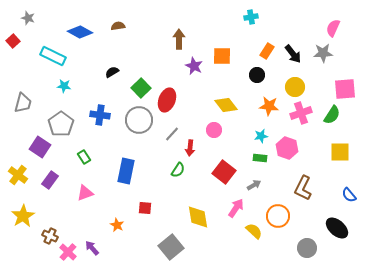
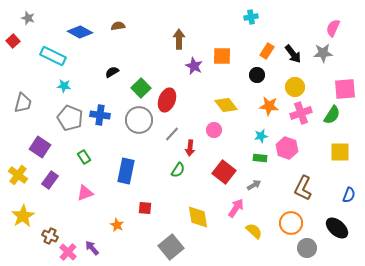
gray pentagon at (61, 124): moved 9 px right, 6 px up; rotated 15 degrees counterclockwise
blue semicircle at (349, 195): rotated 119 degrees counterclockwise
orange circle at (278, 216): moved 13 px right, 7 px down
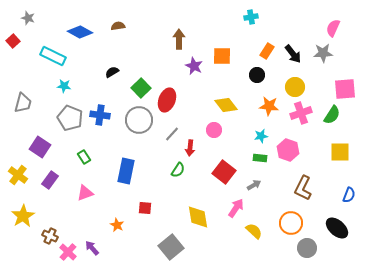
pink hexagon at (287, 148): moved 1 px right, 2 px down
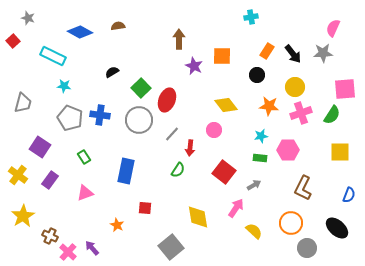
pink hexagon at (288, 150): rotated 20 degrees counterclockwise
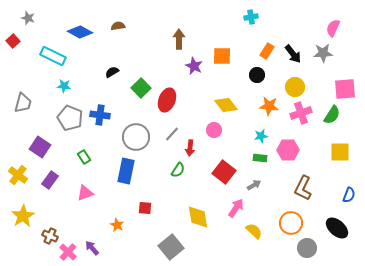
gray circle at (139, 120): moved 3 px left, 17 px down
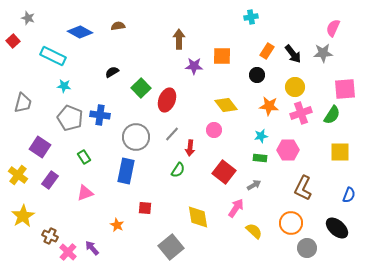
purple star at (194, 66): rotated 24 degrees counterclockwise
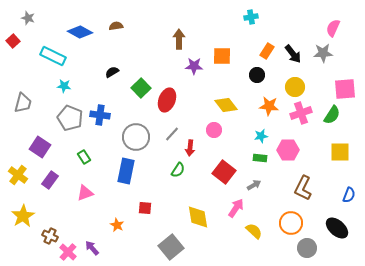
brown semicircle at (118, 26): moved 2 px left
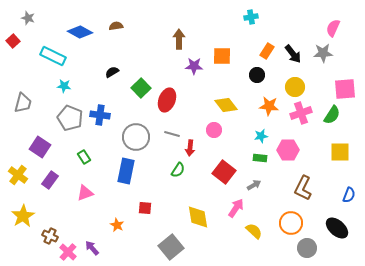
gray line at (172, 134): rotated 63 degrees clockwise
